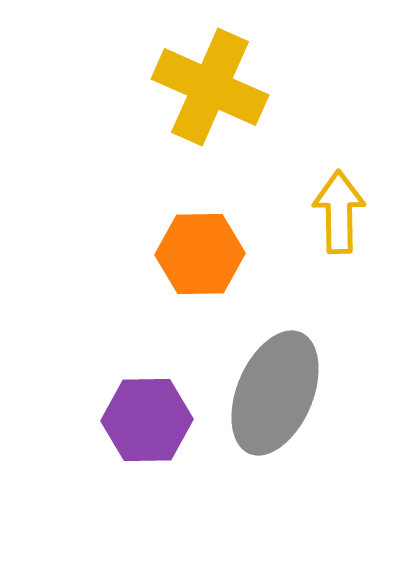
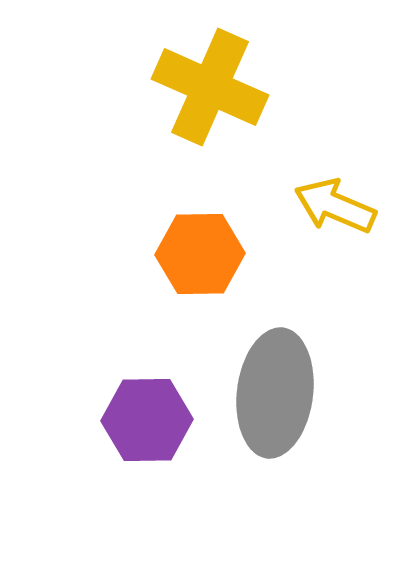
yellow arrow: moved 4 px left, 6 px up; rotated 66 degrees counterclockwise
gray ellipse: rotated 16 degrees counterclockwise
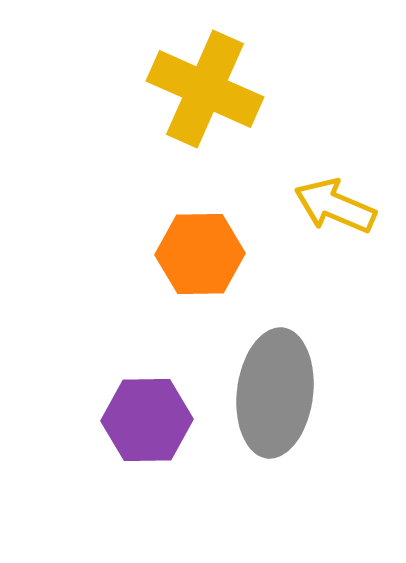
yellow cross: moved 5 px left, 2 px down
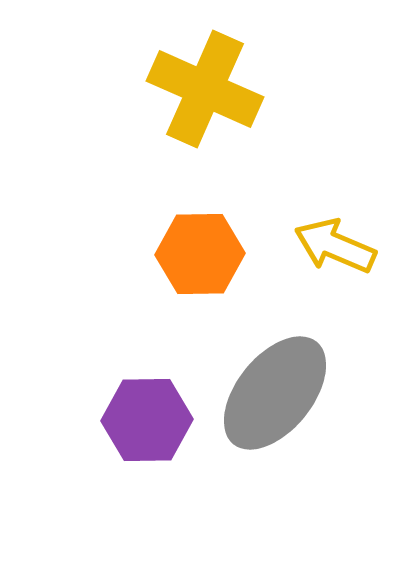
yellow arrow: moved 40 px down
gray ellipse: rotated 32 degrees clockwise
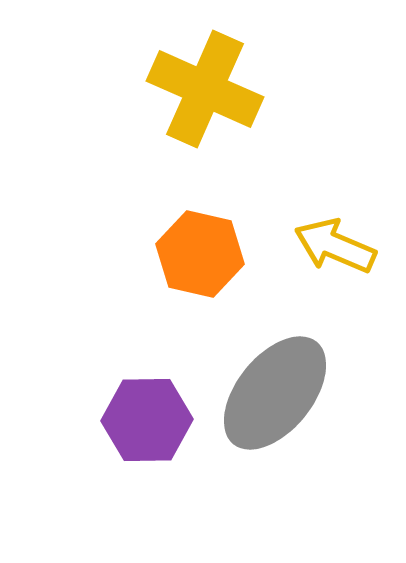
orange hexagon: rotated 14 degrees clockwise
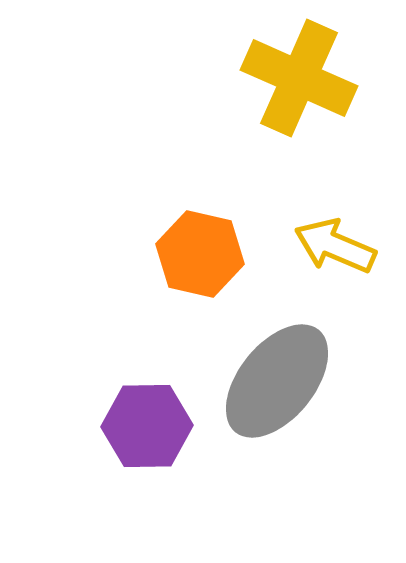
yellow cross: moved 94 px right, 11 px up
gray ellipse: moved 2 px right, 12 px up
purple hexagon: moved 6 px down
